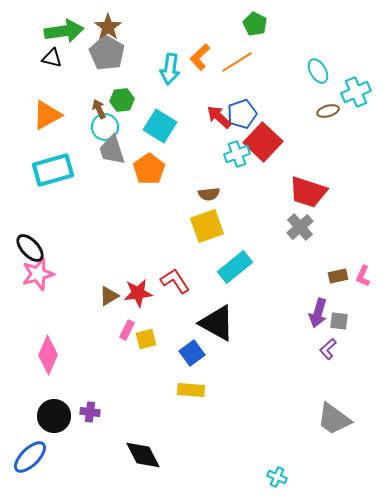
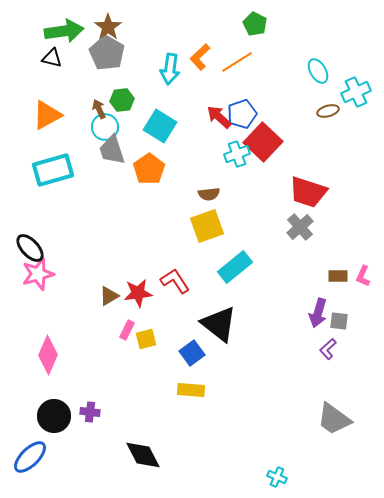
brown rectangle at (338, 276): rotated 12 degrees clockwise
black triangle at (217, 323): moved 2 px right, 1 px down; rotated 9 degrees clockwise
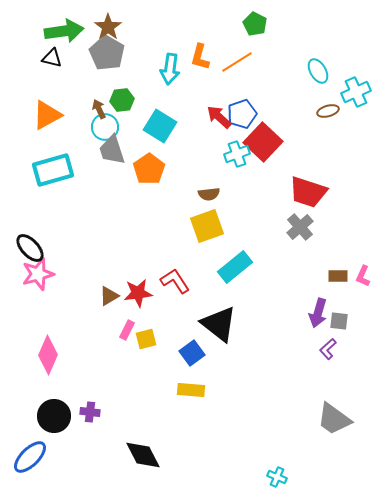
orange L-shape at (200, 57): rotated 32 degrees counterclockwise
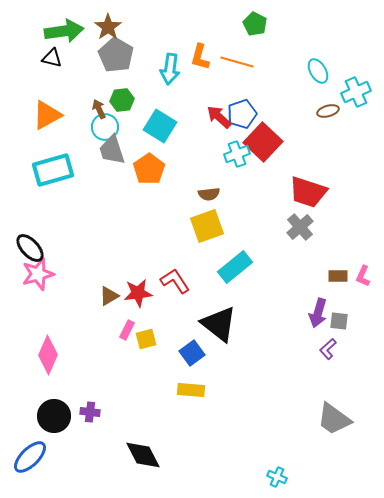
gray pentagon at (107, 53): moved 9 px right, 2 px down
orange line at (237, 62): rotated 48 degrees clockwise
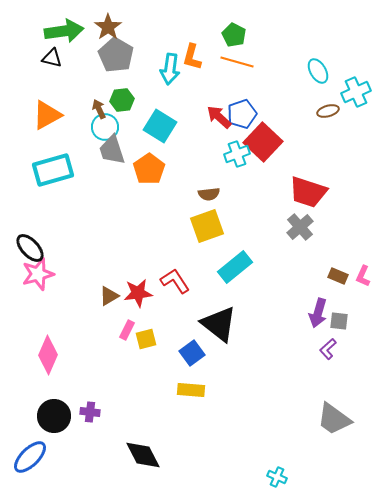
green pentagon at (255, 24): moved 21 px left, 11 px down
orange L-shape at (200, 57): moved 8 px left
brown rectangle at (338, 276): rotated 24 degrees clockwise
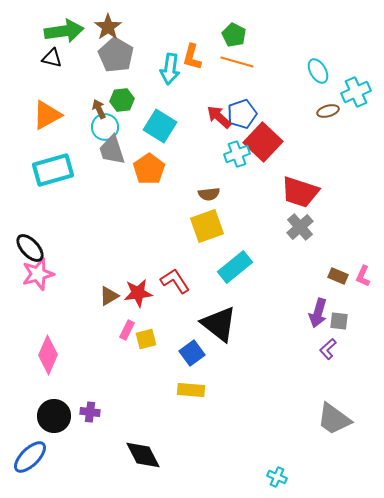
red trapezoid at (308, 192): moved 8 px left
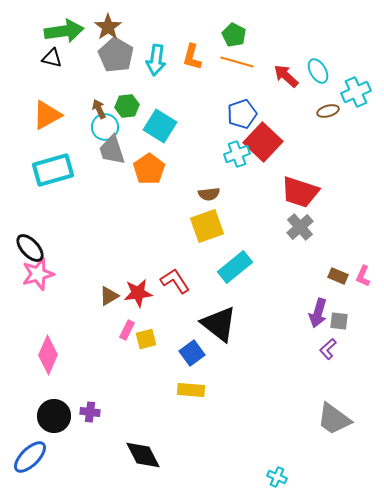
cyan arrow at (170, 69): moved 14 px left, 9 px up
green hexagon at (122, 100): moved 5 px right, 6 px down
red arrow at (219, 117): moved 67 px right, 41 px up
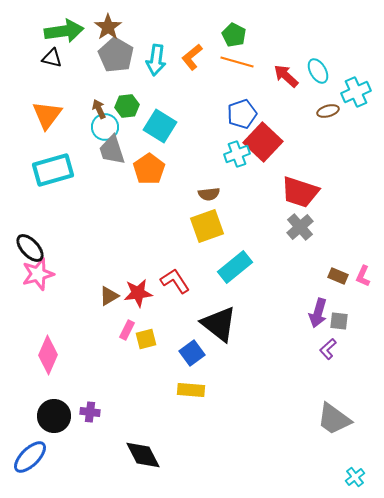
orange L-shape at (192, 57): rotated 36 degrees clockwise
orange triangle at (47, 115): rotated 24 degrees counterclockwise
cyan cross at (277, 477): moved 78 px right; rotated 30 degrees clockwise
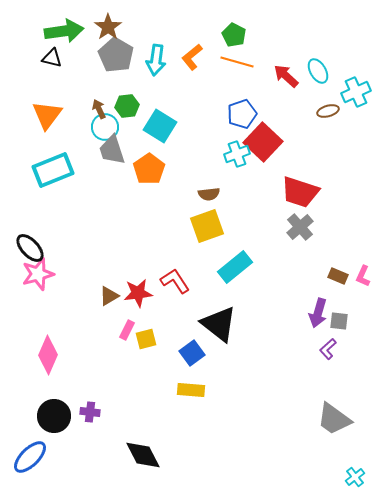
cyan rectangle at (53, 170): rotated 6 degrees counterclockwise
